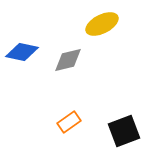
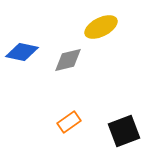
yellow ellipse: moved 1 px left, 3 px down
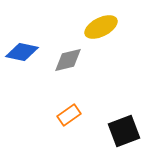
orange rectangle: moved 7 px up
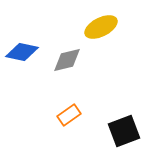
gray diamond: moved 1 px left
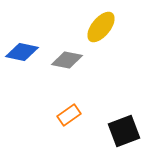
yellow ellipse: rotated 24 degrees counterclockwise
gray diamond: rotated 24 degrees clockwise
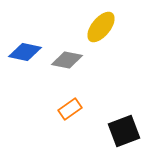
blue diamond: moved 3 px right
orange rectangle: moved 1 px right, 6 px up
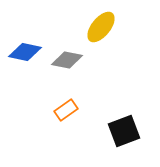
orange rectangle: moved 4 px left, 1 px down
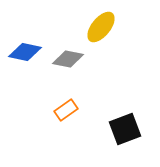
gray diamond: moved 1 px right, 1 px up
black square: moved 1 px right, 2 px up
